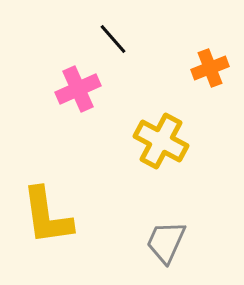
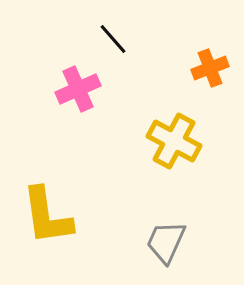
yellow cross: moved 13 px right
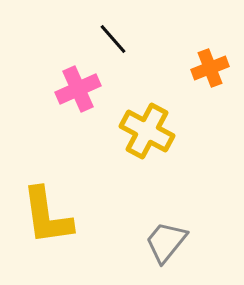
yellow cross: moved 27 px left, 10 px up
gray trapezoid: rotated 15 degrees clockwise
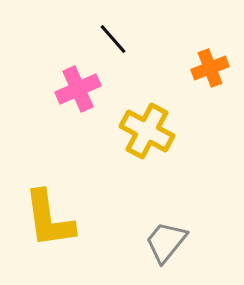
yellow L-shape: moved 2 px right, 3 px down
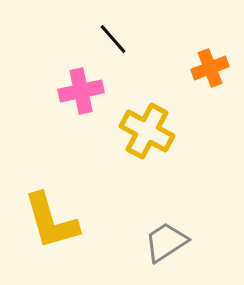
pink cross: moved 3 px right, 2 px down; rotated 12 degrees clockwise
yellow L-shape: moved 2 px right, 2 px down; rotated 8 degrees counterclockwise
gray trapezoid: rotated 18 degrees clockwise
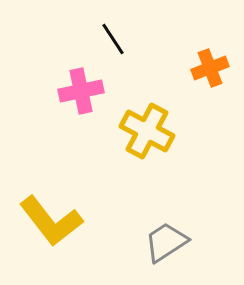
black line: rotated 8 degrees clockwise
yellow L-shape: rotated 22 degrees counterclockwise
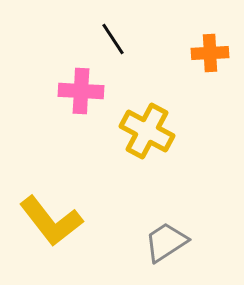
orange cross: moved 15 px up; rotated 18 degrees clockwise
pink cross: rotated 15 degrees clockwise
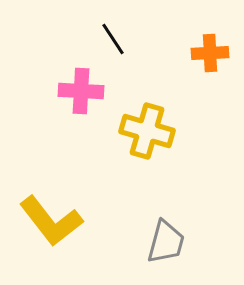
yellow cross: rotated 12 degrees counterclockwise
gray trapezoid: rotated 138 degrees clockwise
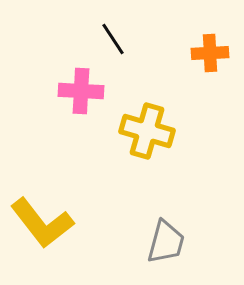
yellow L-shape: moved 9 px left, 2 px down
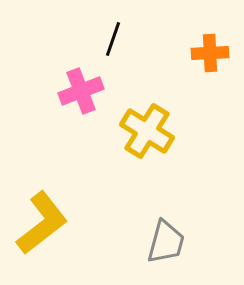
black line: rotated 52 degrees clockwise
pink cross: rotated 24 degrees counterclockwise
yellow cross: rotated 16 degrees clockwise
yellow L-shape: rotated 90 degrees counterclockwise
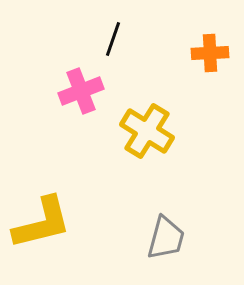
yellow L-shape: rotated 24 degrees clockwise
gray trapezoid: moved 4 px up
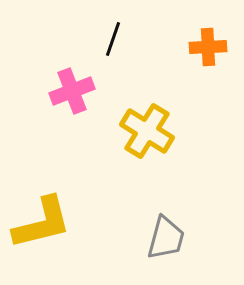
orange cross: moved 2 px left, 6 px up
pink cross: moved 9 px left
